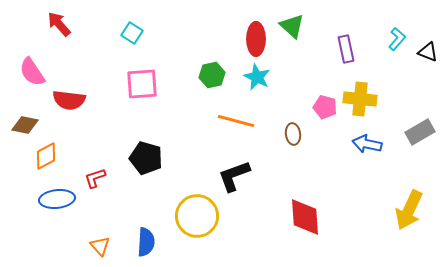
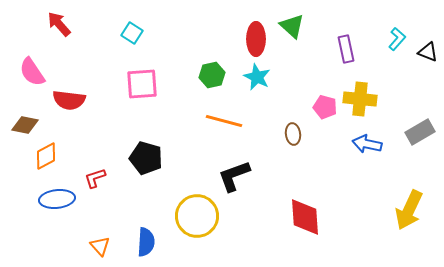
orange line: moved 12 px left
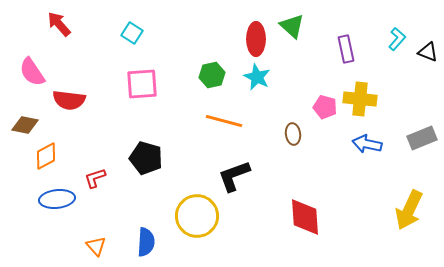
gray rectangle: moved 2 px right, 6 px down; rotated 8 degrees clockwise
orange triangle: moved 4 px left
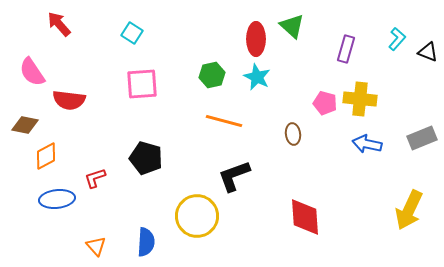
purple rectangle: rotated 28 degrees clockwise
pink pentagon: moved 4 px up
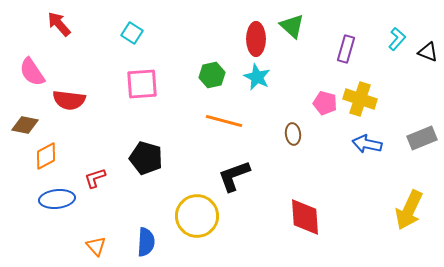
yellow cross: rotated 12 degrees clockwise
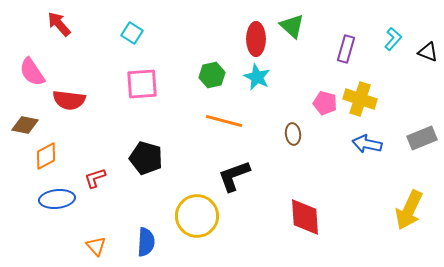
cyan L-shape: moved 4 px left
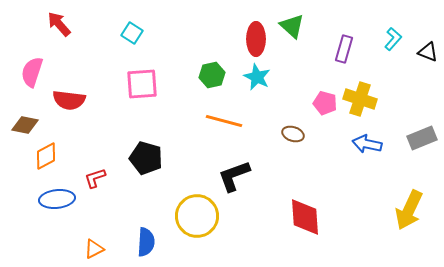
purple rectangle: moved 2 px left
pink semicircle: rotated 52 degrees clockwise
brown ellipse: rotated 65 degrees counterclockwise
orange triangle: moved 2 px left, 3 px down; rotated 45 degrees clockwise
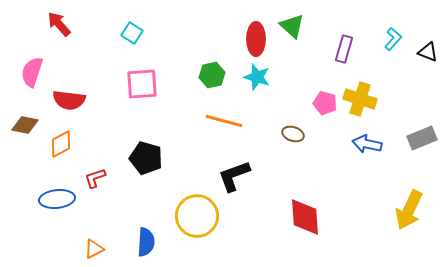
cyan star: rotated 8 degrees counterclockwise
orange diamond: moved 15 px right, 12 px up
